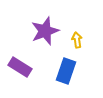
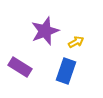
yellow arrow: moved 1 px left, 2 px down; rotated 70 degrees clockwise
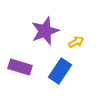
purple rectangle: rotated 15 degrees counterclockwise
blue rectangle: moved 6 px left; rotated 15 degrees clockwise
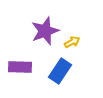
yellow arrow: moved 4 px left
purple rectangle: rotated 15 degrees counterclockwise
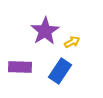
purple star: rotated 12 degrees counterclockwise
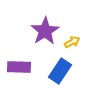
purple rectangle: moved 1 px left
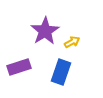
purple rectangle: rotated 20 degrees counterclockwise
blue rectangle: moved 1 px right, 1 px down; rotated 15 degrees counterclockwise
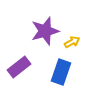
purple star: rotated 16 degrees clockwise
purple rectangle: rotated 20 degrees counterclockwise
